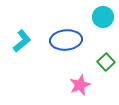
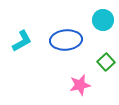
cyan circle: moved 3 px down
cyan L-shape: rotated 10 degrees clockwise
pink star: rotated 10 degrees clockwise
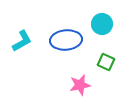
cyan circle: moved 1 px left, 4 px down
green square: rotated 24 degrees counterclockwise
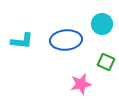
cyan L-shape: rotated 35 degrees clockwise
pink star: moved 1 px right, 1 px up
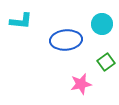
cyan L-shape: moved 1 px left, 20 px up
green square: rotated 30 degrees clockwise
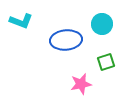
cyan L-shape: rotated 15 degrees clockwise
green square: rotated 18 degrees clockwise
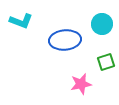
blue ellipse: moved 1 px left
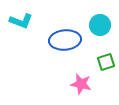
cyan circle: moved 2 px left, 1 px down
pink star: rotated 25 degrees clockwise
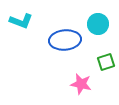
cyan circle: moved 2 px left, 1 px up
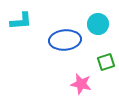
cyan L-shape: rotated 25 degrees counterclockwise
